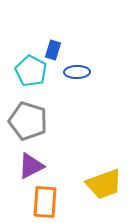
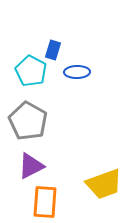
gray pentagon: rotated 12 degrees clockwise
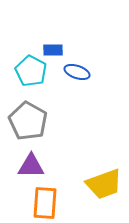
blue rectangle: rotated 72 degrees clockwise
blue ellipse: rotated 20 degrees clockwise
purple triangle: rotated 28 degrees clockwise
orange rectangle: moved 1 px down
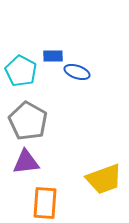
blue rectangle: moved 6 px down
cyan pentagon: moved 10 px left
purple triangle: moved 5 px left, 4 px up; rotated 8 degrees counterclockwise
yellow trapezoid: moved 5 px up
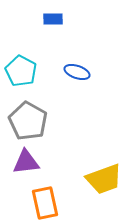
blue rectangle: moved 37 px up
orange rectangle: rotated 16 degrees counterclockwise
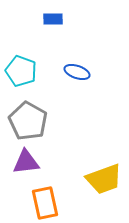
cyan pentagon: rotated 8 degrees counterclockwise
